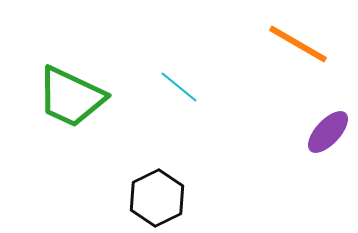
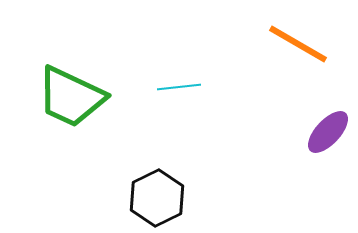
cyan line: rotated 45 degrees counterclockwise
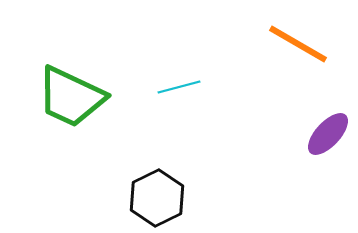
cyan line: rotated 9 degrees counterclockwise
purple ellipse: moved 2 px down
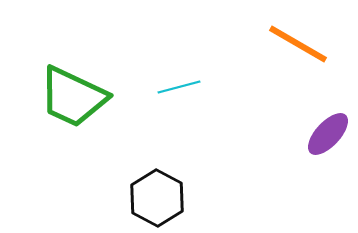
green trapezoid: moved 2 px right
black hexagon: rotated 6 degrees counterclockwise
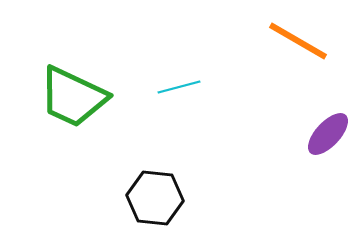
orange line: moved 3 px up
black hexagon: moved 2 px left; rotated 22 degrees counterclockwise
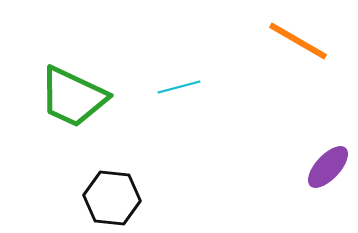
purple ellipse: moved 33 px down
black hexagon: moved 43 px left
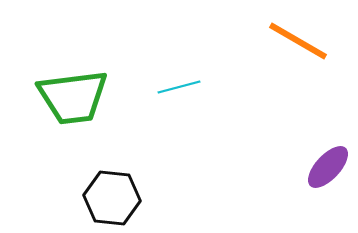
green trapezoid: rotated 32 degrees counterclockwise
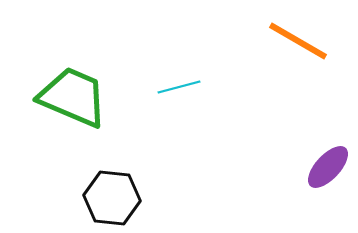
green trapezoid: rotated 150 degrees counterclockwise
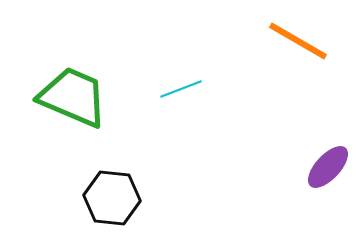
cyan line: moved 2 px right, 2 px down; rotated 6 degrees counterclockwise
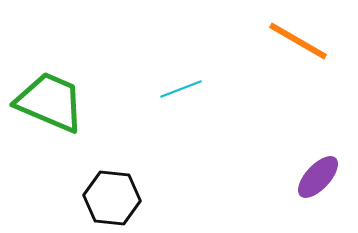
green trapezoid: moved 23 px left, 5 px down
purple ellipse: moved 10 px left, 10 px down
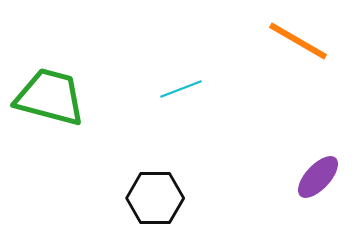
green trapezoid: moved 5 px up; rotated 8 degrees counterclockwise
black hexagon: moved 43 px right; rotated 6 degrees counterclockwise
